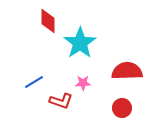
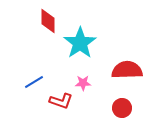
red semicircle: moved 1 px up
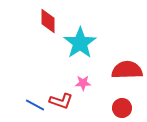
blue line: moved 1 px right, 23 px down; rotated 60 degrees clockwise
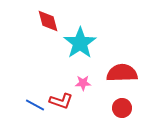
red diamond: rotated 15 degrees counterclockwise
red semicircle: moved 5 px left, 3 px down
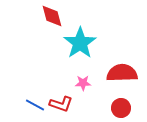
red diamond: moved 4 px right, 5 px up
red L-shape: moved 3 px down
red circle: moved 1 px left
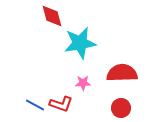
cyan star: rotated 24 degrees clockwise
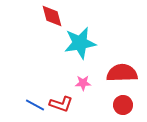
red circle: moved 2 px right, 3 px up
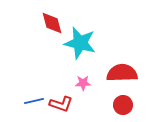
red diamond: moved 7 px down
cyan star: rotated 24 degrees clockwise
blue line: moved 1 px left, 4 px up; rotated 42 degrees counterclockwise
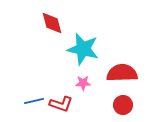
cyan star: moved 3 px right, 6 px down
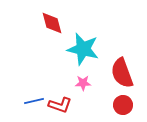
red semicircle: rotated 108 degrees counterclockwise
red L-shape: moved 1 px left, 1 px down
